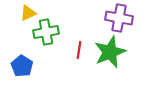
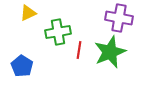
green cross: moved 12 px right
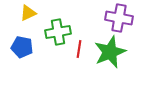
red line: moved 1 px up
blue pentagon: moved 19 px up; rotated 20 degrees counterclockwise
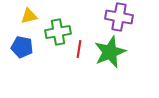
yellow triangle: moved 1 px right, 3 px down; rotated 12 degrees clockwise
purple cross: moved 1 px up
